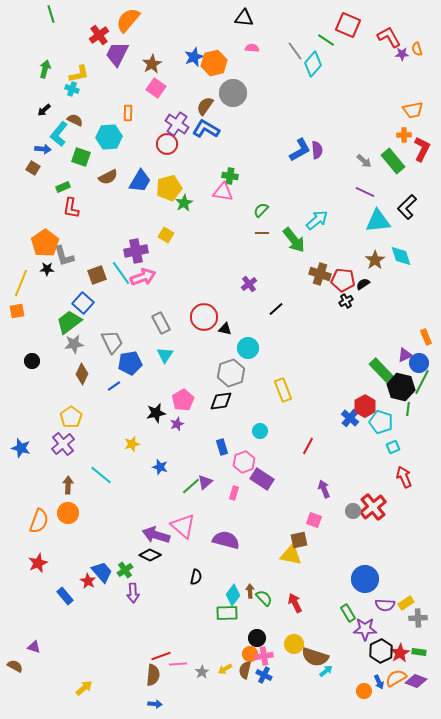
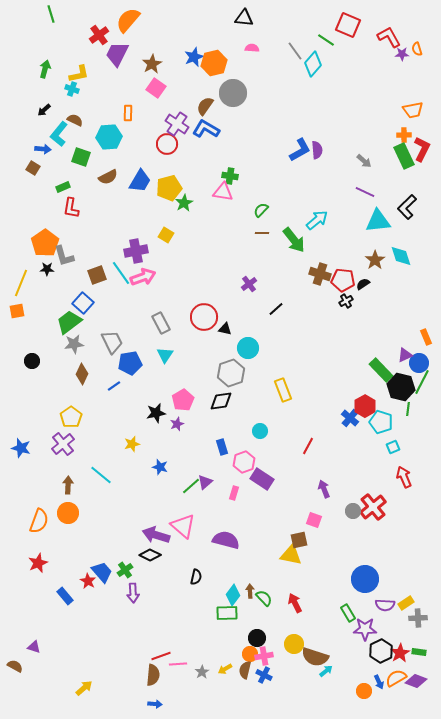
green rectangle at (393, 161): moved 11 px right, 5 px up; rotated 15 degrees clockwise
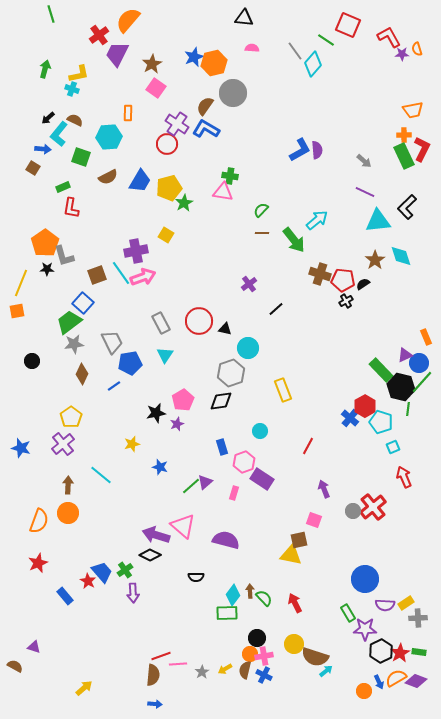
black arrow at (44, 110): moved 4 px right, 8 px down
red circle at (204, 317): moved 5 px left, 4 px down
green line at (422, 382): rotated 15 degrees clockwise
black semicircle at (196, 577): rotated 77 degrees clockwise
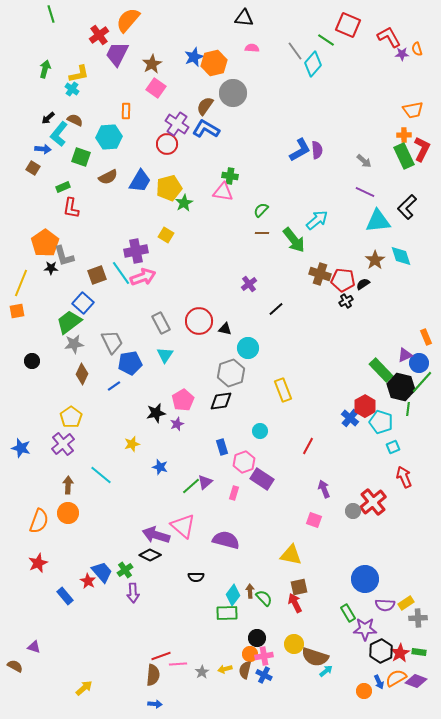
cyan cross at (72, 89): rotated 16 degrees clockwise
orange rectangle at (128, 113): moved 2 px left, 2 px up
black star at (47, 269): moved 4 px right, 1 px up
red cross at (373, 507): moved 5 px up
brown square at (299, 540): moved 47 px down
yellow arrow at (225, 669): rotated 16 degrees clockwise
